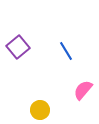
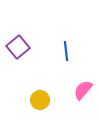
blue line: rotated 24 degrees clockwise
yellow circle: moved 10 px up
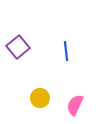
pink semicircle: moved 8 px left, 15 px down; rotated 15 degrees counterclockwise
yellow circle: moved 2 px up
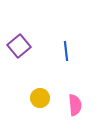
purple square: moved 1 px right, 1 px up
pink semicircle: rotated 150 degrees clockwise
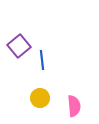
blue line: moved 24 px left, 9 px down
pink semicircle: moved 1 px left, 1 px down
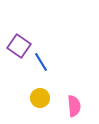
purple square: rotated 15 degrees counterclockwise
blue line: moved 1 px left, 2 px down; rotated 24 degrees counterclockwise
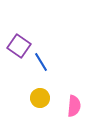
pink semicircle: rotated 10 degrees clockwise
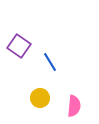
blue line: moved 9 px right
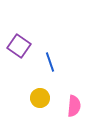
blue line: rotated 12 degrees clockwise
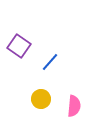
blue line: rotated 60 degrees clockwise
yellow circle: moved 1 px right, 1 px down
